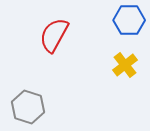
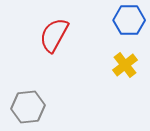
gray hexagon: rotated 24 degrees counterclockwise
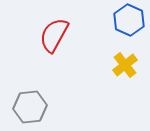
blue hexagon: rotated 24 degrees clockwise
gray hexagon: moved 2 px right
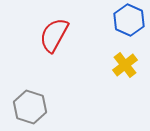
gray hexagon: rotated 24 degrees clockwise
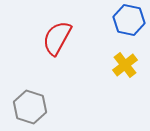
blue hexagon: rotated 12 degrees counterclockwise
red semicircle: moved 3 px right, 3 px down
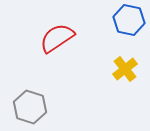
red semicircle: rotated 27 degrees clockwise
yellow cross: moved 4 px down
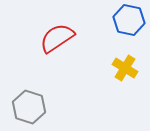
yellow cross: moved 1 px up; rotated 20 degrees counterclockwise
gray hexagon: moved 1 px left
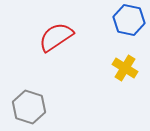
red semicircle: moved 1 px left, 1 px up
